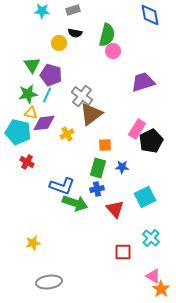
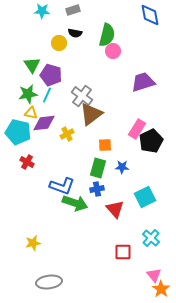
pink triangle: moved 1 px right, 1 px up; rotated 21 degrees clockwise
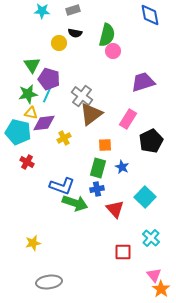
purple pentagon: moved 2 px left, 4 px down
pink rectangle: moved 9 px left, 10 px up
yellow cross: moved 3 px left, 4 px down
blue star: rotated 24 degrees clockwise
cyan square: rotated 20 degrees counterclockwise
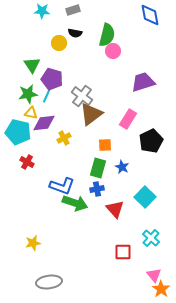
purple pentagon: moved 3 px right
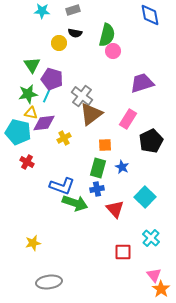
purple trapezoid: moved 1 px left, 1 px down
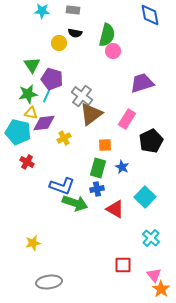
gray rectangle: rotated 24 degrees clockwise
pink rectangle: moved 1 px left
red triangle: rotated 18 degrees counterclockwise
red square: moved 13 px down
